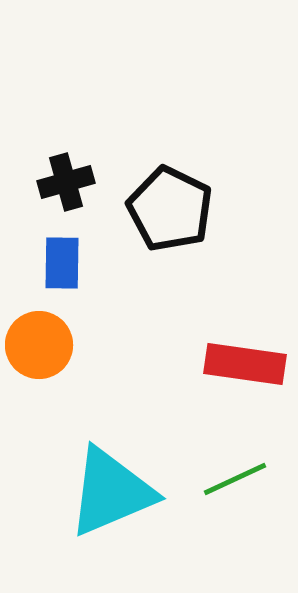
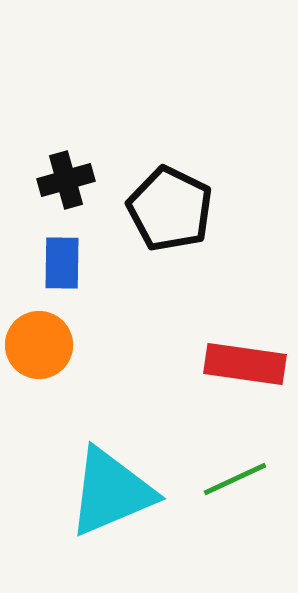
black cross: moved 2 px up
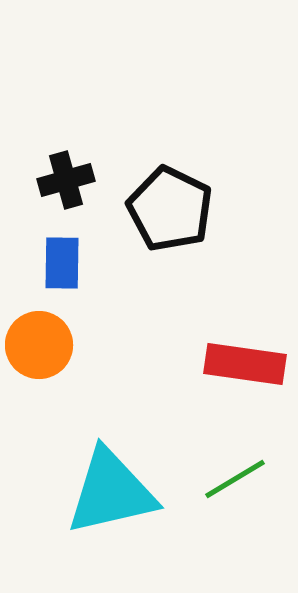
green line: rotated 6 degrees counterclockwise
cyan triangle: rotated 10 degrees clockwise
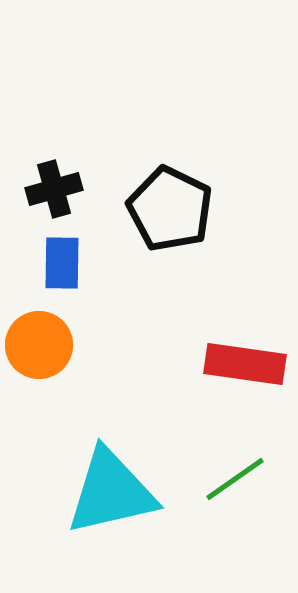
black cross: moved 12 px left, 9 px down
green line: rotated 4 degrees counterclockwise
